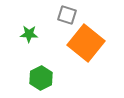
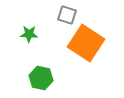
orange square: rotated 6 degrees counterclockwise
green hexagon: rotated 20 degrees counterclockwise
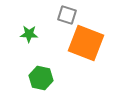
orange square: rotated 12 degrees counterclockwise
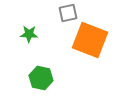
gray square: moved 1 px right, 2 px up; rotated 30 degrees counterclockwise
orange square: moved 4 px right, 3 px up
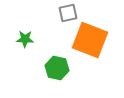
green star: moved 4 px left, 5 px down
green hexagon: moved 16 px right, 10 px up
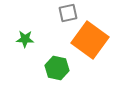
orange square: rotated 15 degrees clockwise
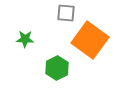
gray square: moved 2 px left; rotated 18 degrees clockwise
green hexagon: rotated 20 degrees clockwise
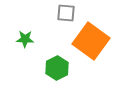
orange square: moved 1 px right, 1 px down
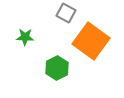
gray square: rotated 24 degrees clockwise
green star: moved 2 px up
